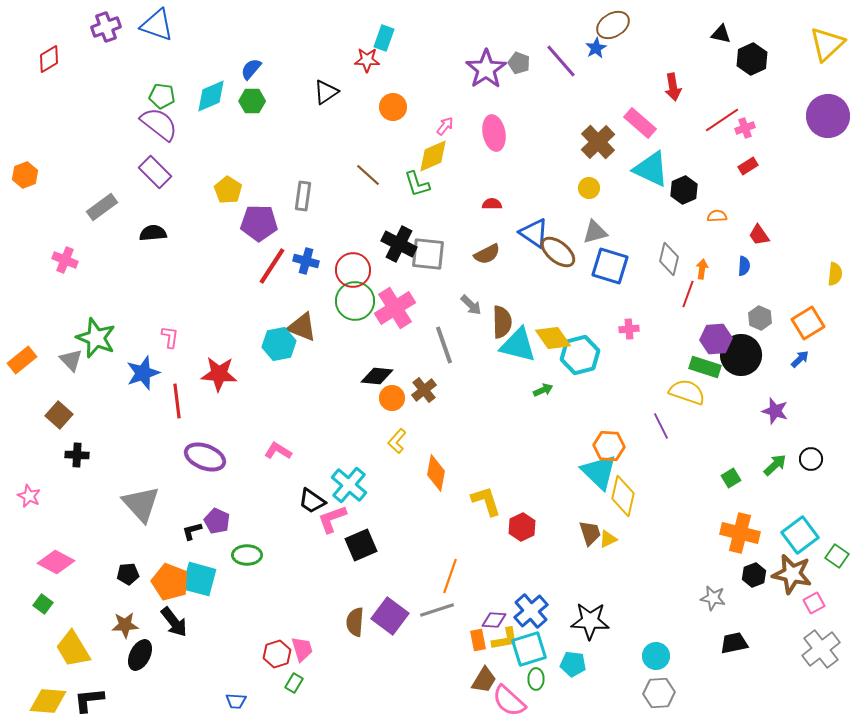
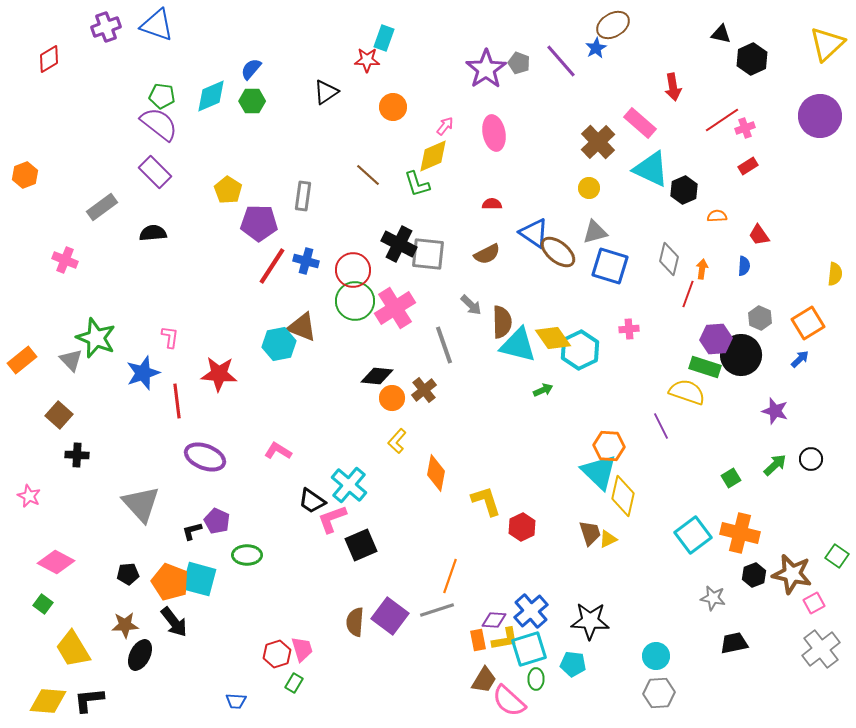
purple circle at (828, 116): moved 8 px left
cyan hexagon at (580, 355): moved 5 px up; rotated 12 degrees counterclockwise
cyan square at (800, 535): moved 107 px left
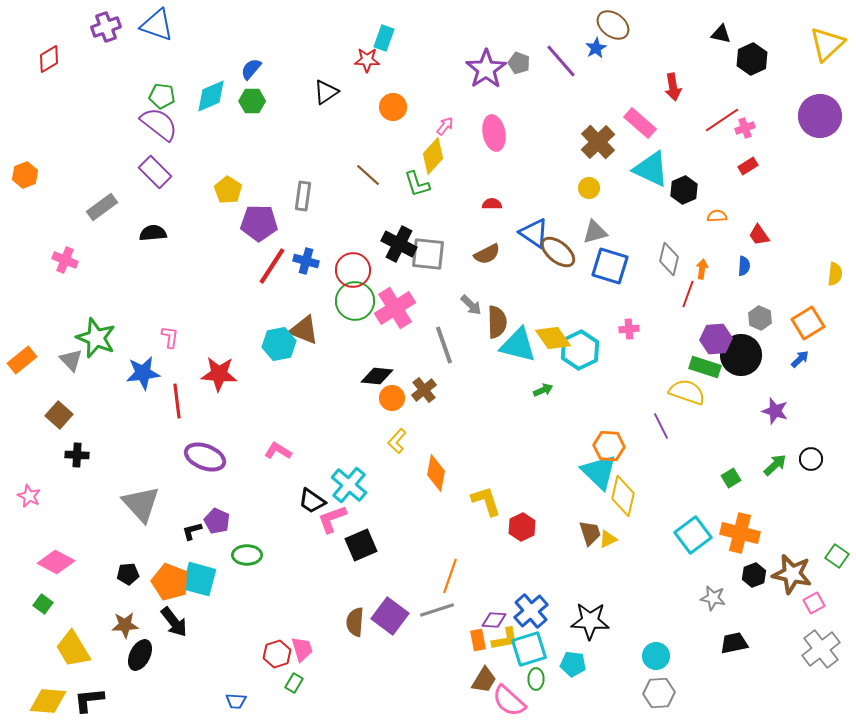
brown ellipse at (613, 25): rotated 68 degrees clockwise
yellow diamond at (433, 156): rotated 24 degrees counterclockwise
brown semicircle at (502, 322): moved 5 px left
brown triangle at (302, 327): moved 2 px right, 3 px down
blue star at (143, 373): rotated 12 degrees clockwise
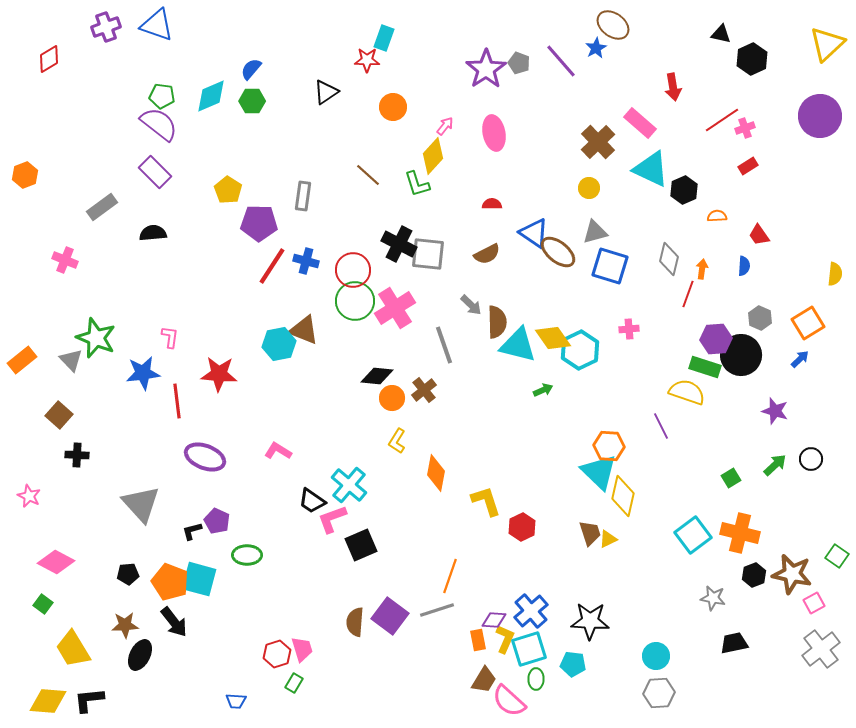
yellow L-shape at (397, 441): rotated 10 degrees counterclockwise
yellow L-shape at (505, 639): rotated 56 degrees counterclockwise
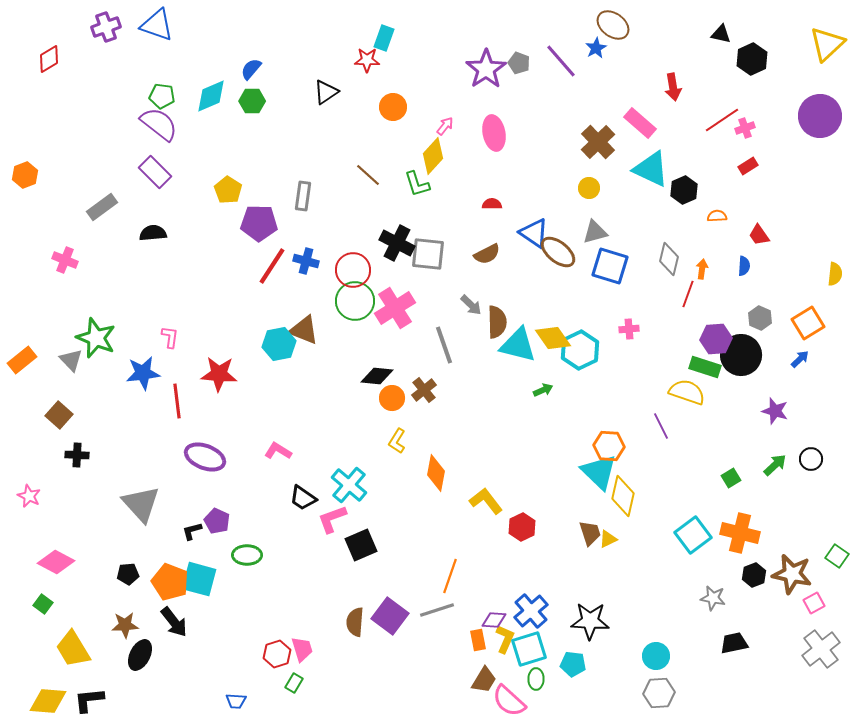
black cross at (399, 244): moved 2 px left, 1 px up
black trapezoid at (312, 501): moved 9 px left, 3 px up
yellow L-shape at (486, 501): rotated 20 degrees counterclockwise
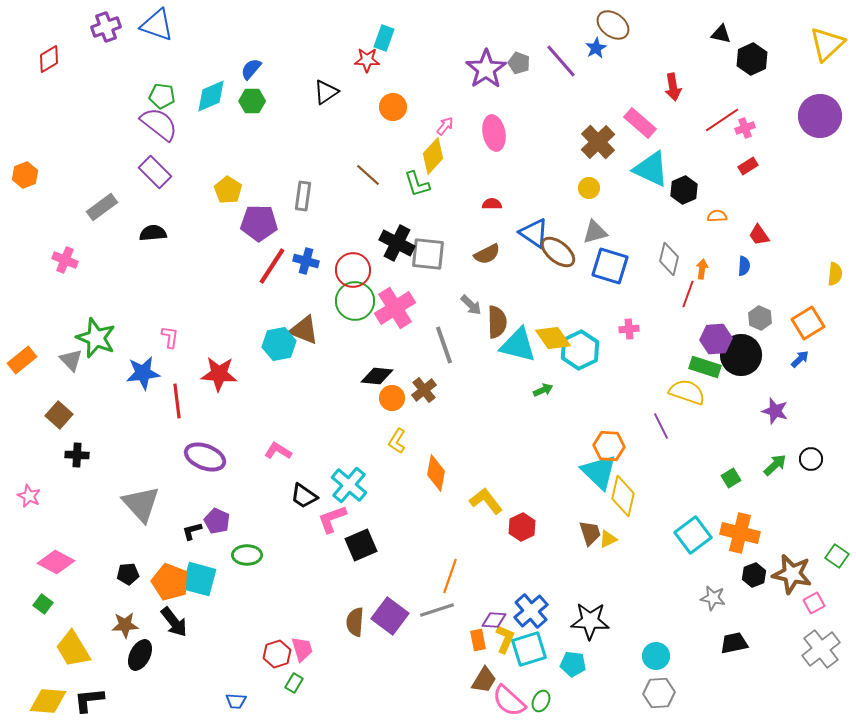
black trapezoid at (303, 498): moved 1 px right, 2 px up
green ellipse at (536, 679): moved 5 px right, 22 px down; rotated 25 degrees clockwise
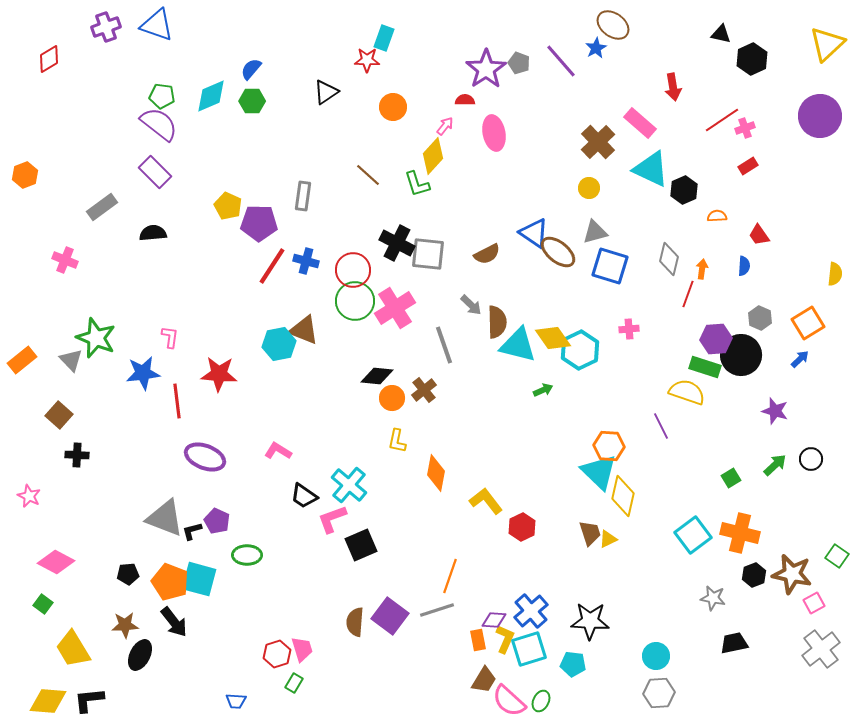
yellow pentagon at (228, 190): moved 16 px down; rotated 8 degrees counterclockwise
red semicircle at (492, 204): moved 27 px left, 104 px up
yellow L-shape at (397, 441): rotated 20 degrees counterclockwise
gray triangle at (141, 504): moved 24 px right, 14 px down; rotated 27 degrees counterclockwise
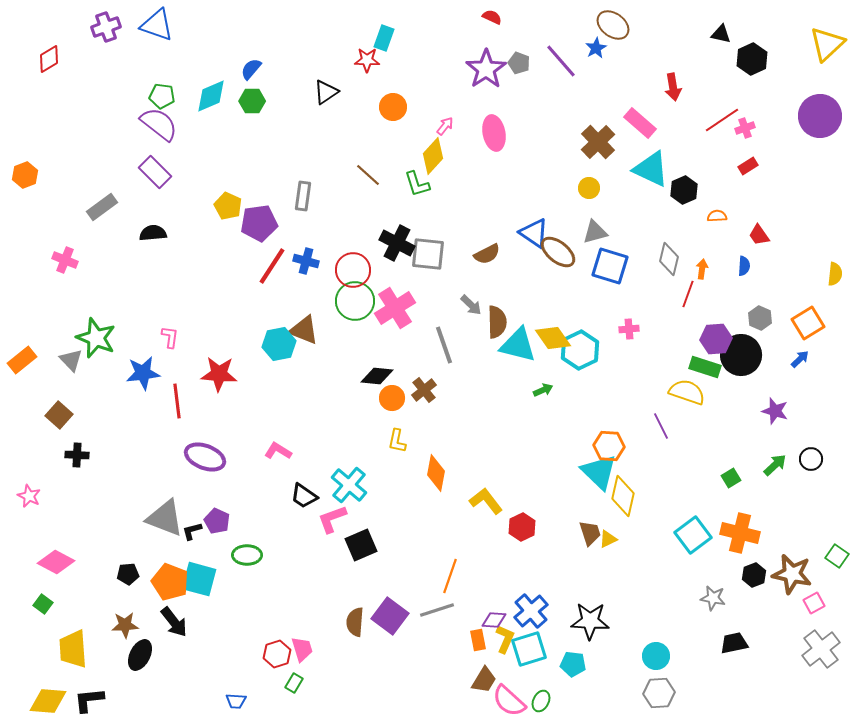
red semicircle at (465, 100): moved 27 px right, 83 px up; rotated 24 degrees clockwise
purple pentagon at (259, 223): rotated 9 degrees counterclockwise
yellow trapezoid at (73, 649): rotated 27 degrees clockwise
